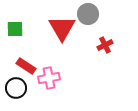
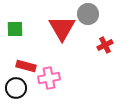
red rectangle: rotated 18 degrees counterclockwise
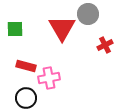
black circle: moved 10 px right, 10 px down
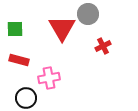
red cross: moved 2 px left, 1 px down
red rectangle: moved 7 px left, 6 px up
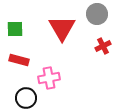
gray circle: moved 9 px right
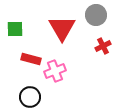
gray circle: moved 1 px left, 1 px down
red rectangle: moved 12 px right, 1 px up
pink cross: moved 6 px right, 7 px up; rotated 10 degrees counterclockwise
black circle: moved 4 px right, 1 px up
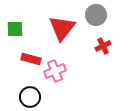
red triangle: rotated 8 degrees clockwise
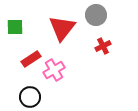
green square: moved 2 px up
red rectangle: rotated 48 degrees counterclockwise
pink cross: moved 1 px left, 1 px up; rotated 10 degrees counterclockwise
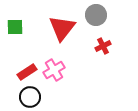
red rectangle: moved 4 px left, 13 px down
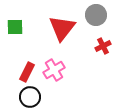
red rectangle: rotated 30 degrees counterclockwise
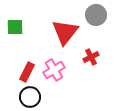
red triangle: moved 3 px right, 4 px down
red cross: moved 12 px left, 11 px down
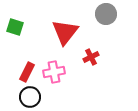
gray circle: moved 10 px right, 1 px up
green square: rotated 18 degrees clockwise
pink cross: moved 2 px down; rotated 20 degrees clockwise
